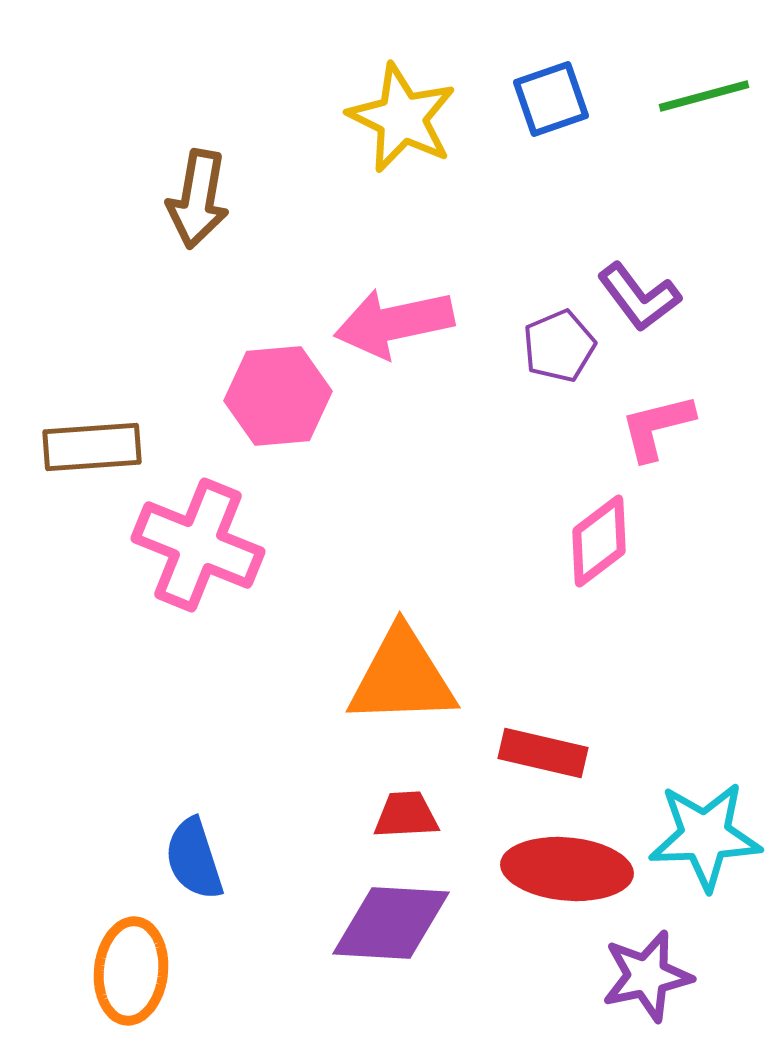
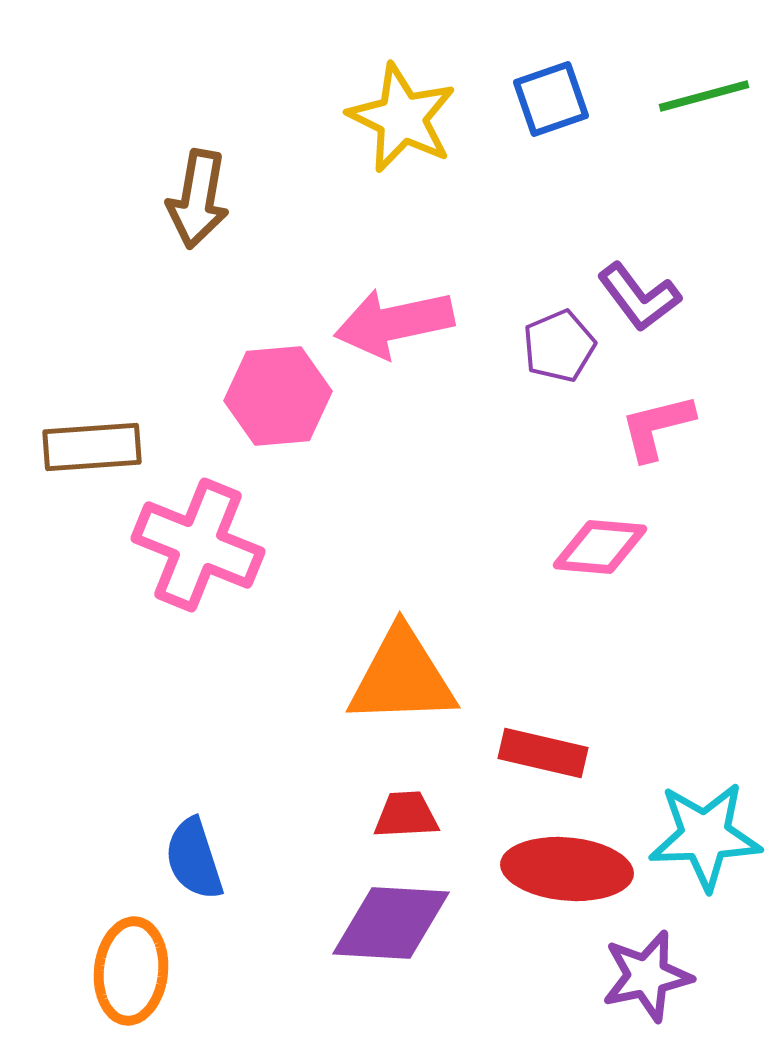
pink diamond: moved 1 px right, 6 px down; rotated 42 degrees clockwise
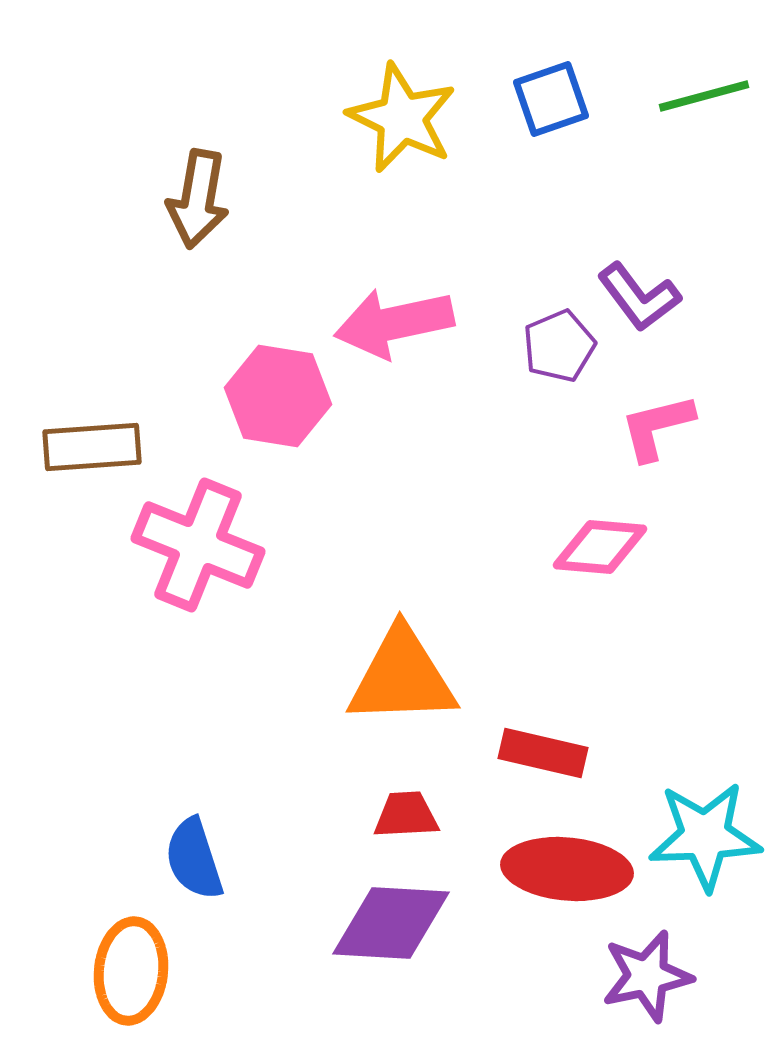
pink hexagon: rotated 14 degrees clockwise
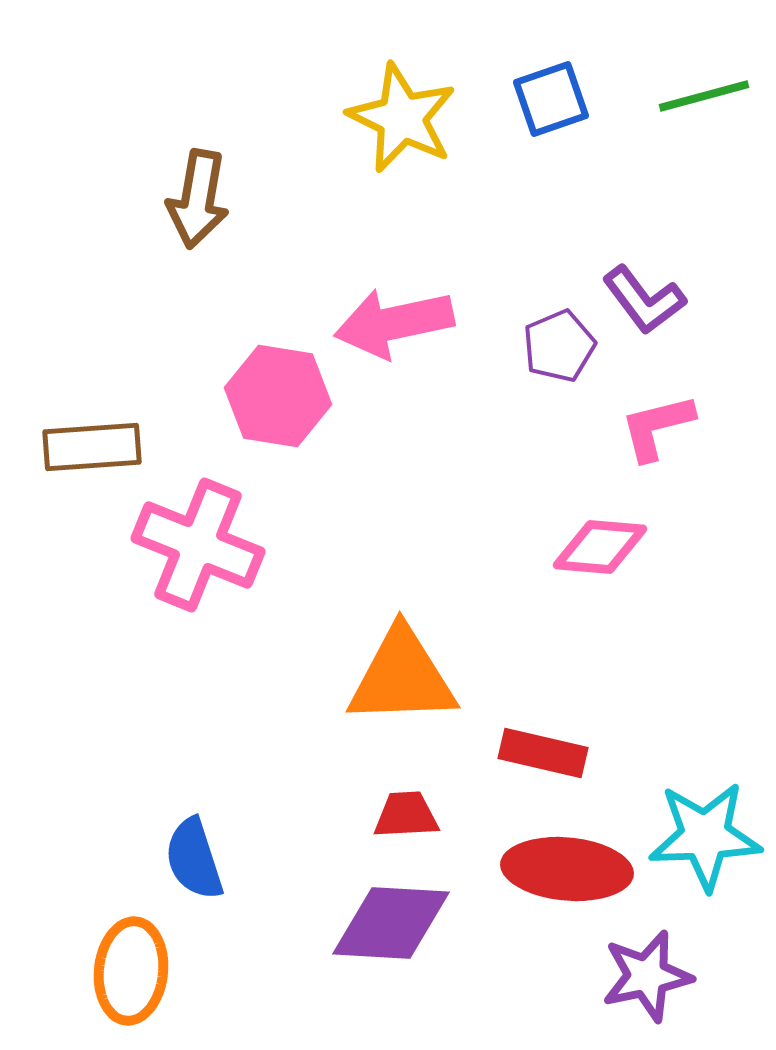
purple L-shape: moved 5 px right, 3 px down
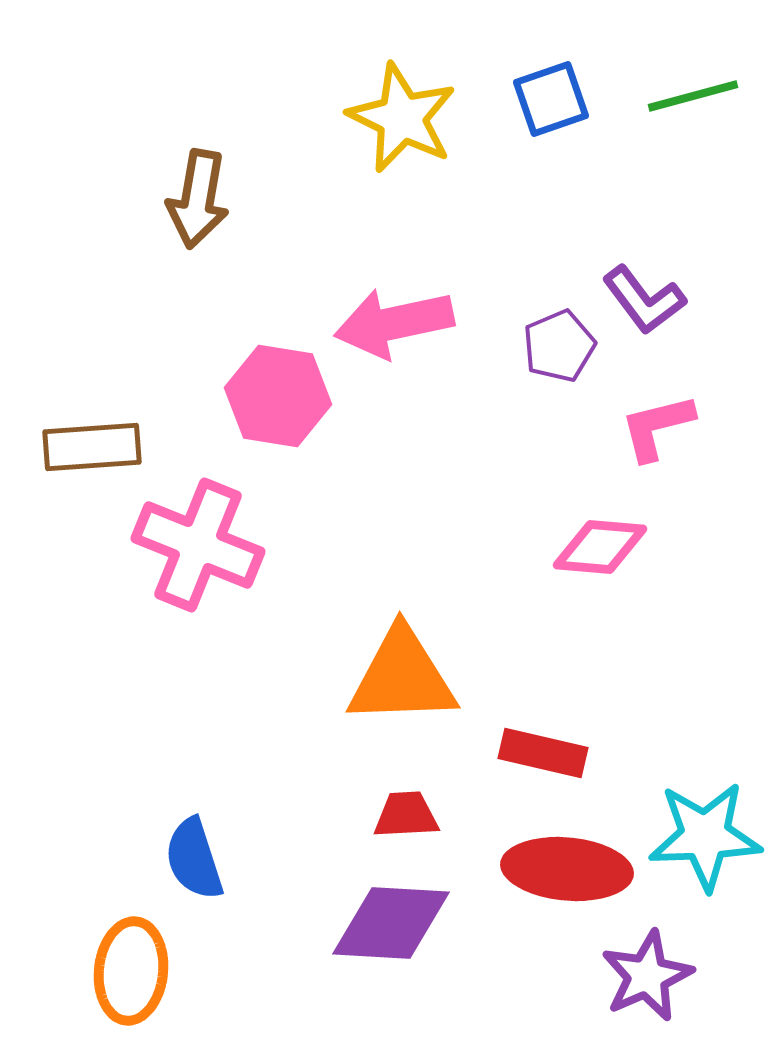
green line: moved 11 px left
purple star: rotated 12 degrees counterclockwise
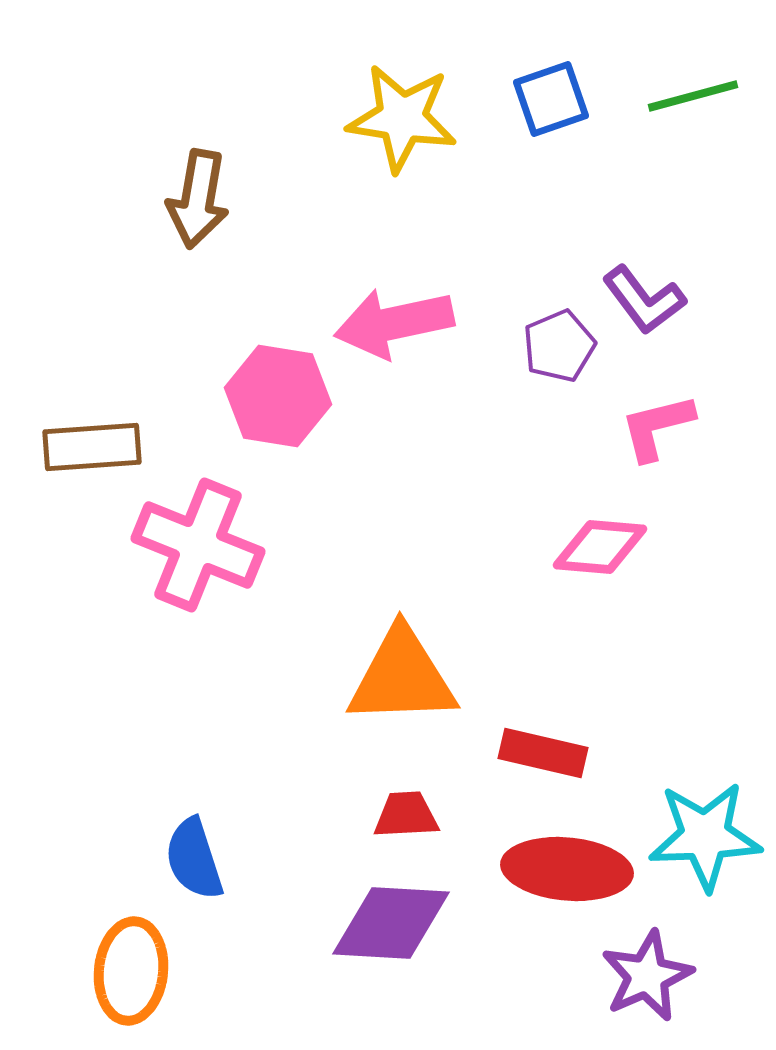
yellow star: rotated 17 degrees counterclockwise
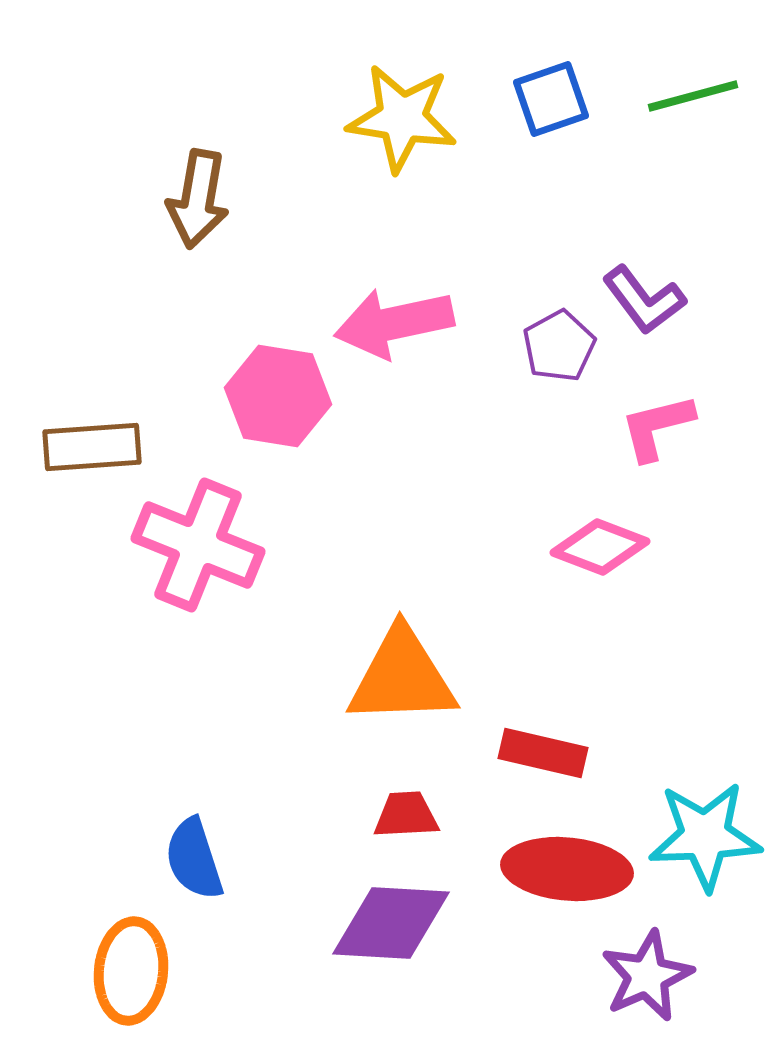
purple pentagon: rotated 6 degrees counterclockwise
pink diamond: rotated 16 degrees clockwise
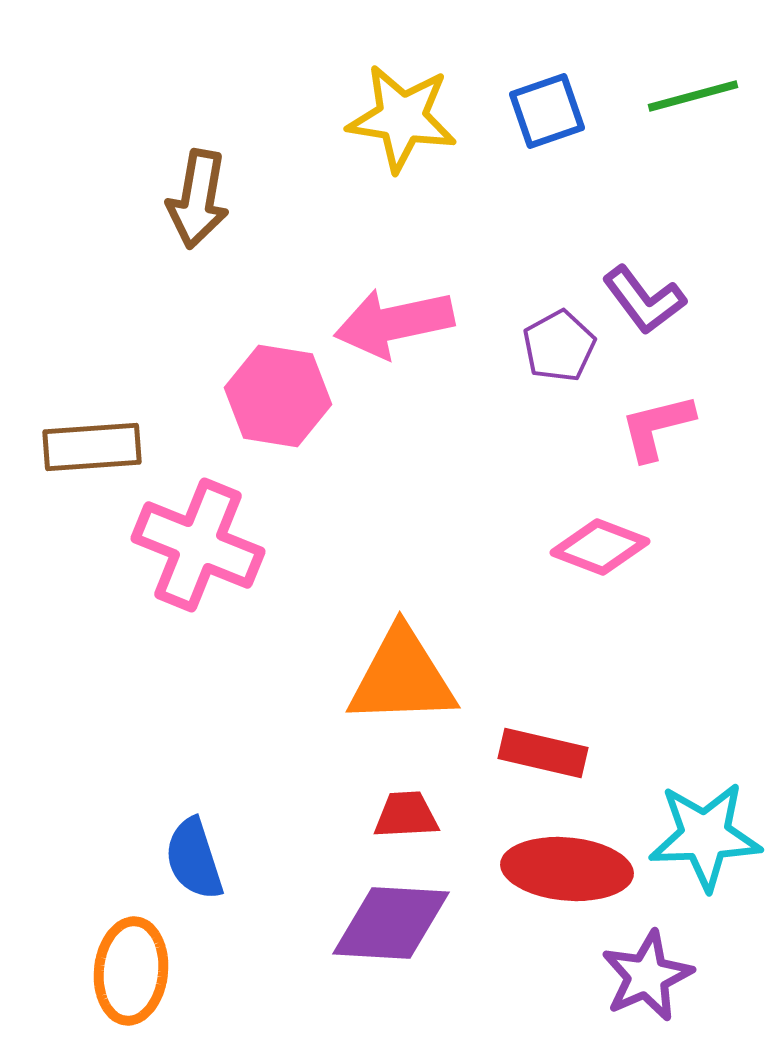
blue square: moved 4 px left, 12 px down
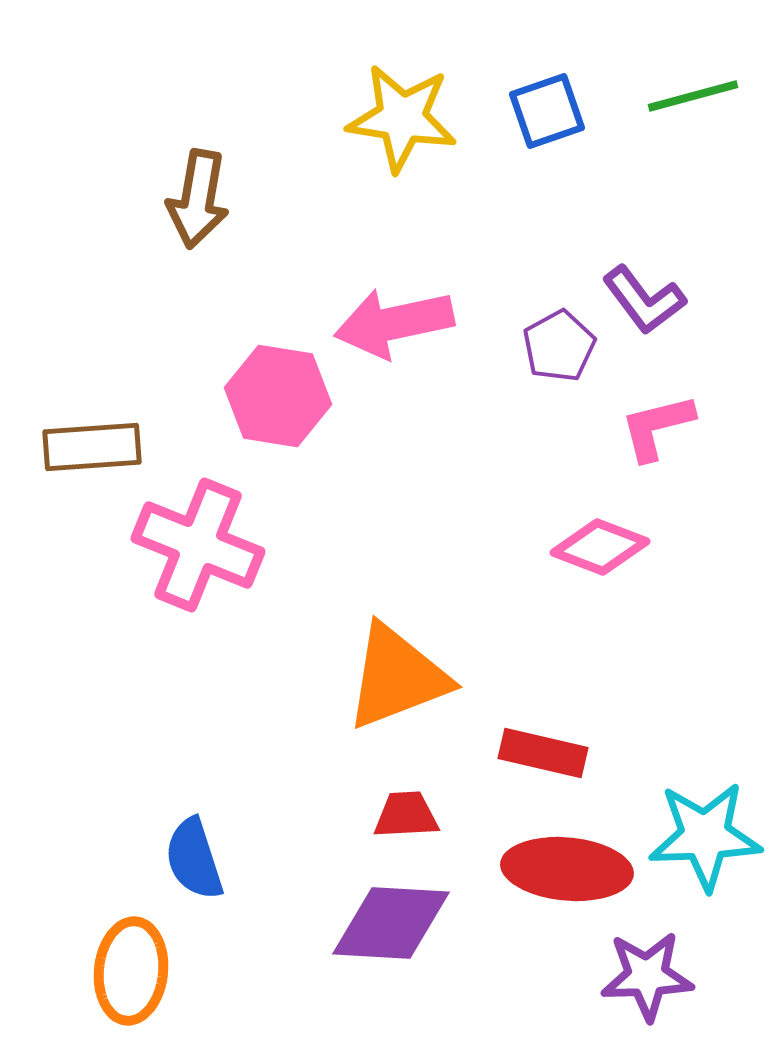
orange triangle: moved 5 px left; rotated 19 degrees counterclockwise
purple star: rotated 22 degrees clockwise
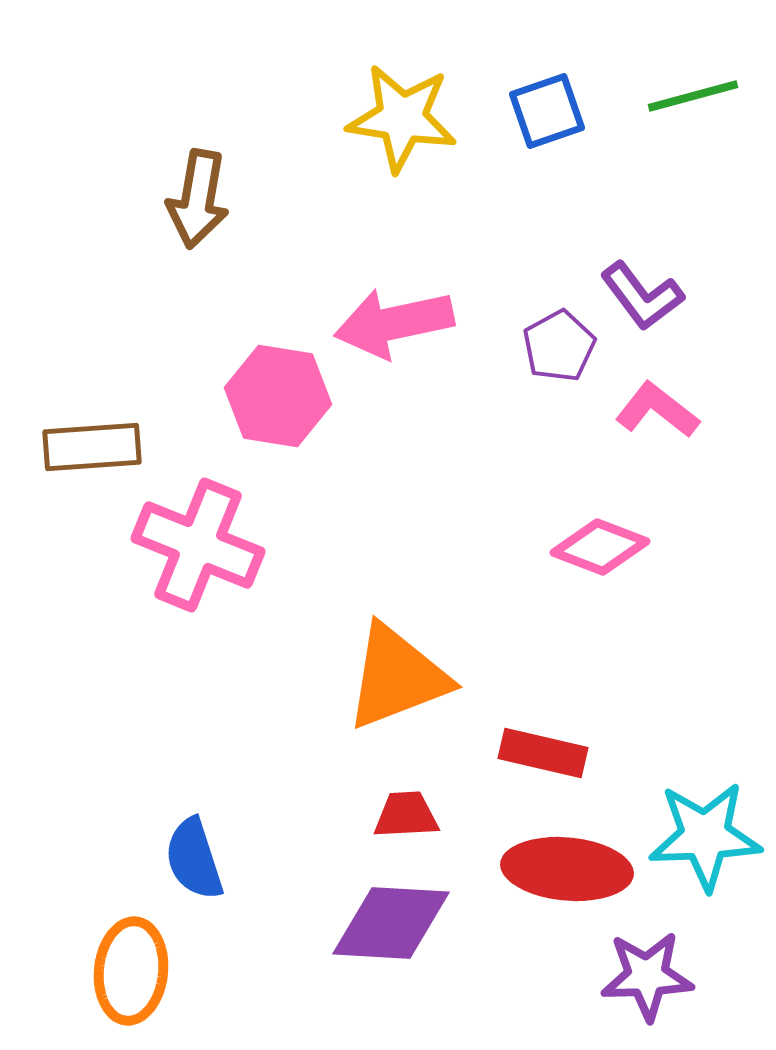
purple L-shape: moved 2 px left, 4 px up
pink L-shape: moved 17 px up; rotated 52 degrees clockwise
